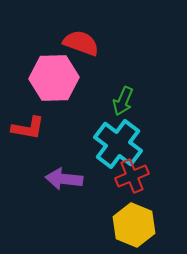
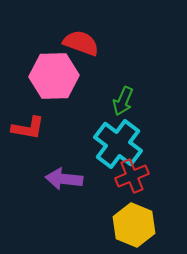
pink hexagon: moved 2 px up
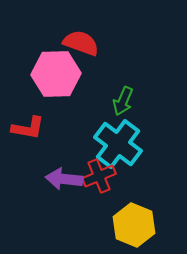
pink hexagon: moved 2 px right, 2 px up
red cross: moved 33 px left
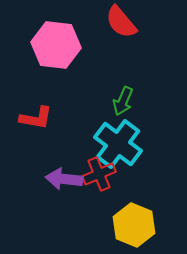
red semicircle: moved 40 px right, 21 px up; rotated 150 degrees counterclockwise
pink hexagon: moved 29 px up; rotated 9 degrees clockwise
red L-shape: moved 8 px right, 10 px up
red cross: moved 2 px up
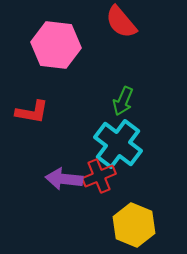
red L-shape: moved 4 px left, 6 px up
red cross: moved 2 px down
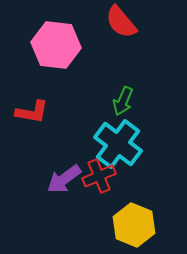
purple arrow: rotated 42 degrees counterclockwise
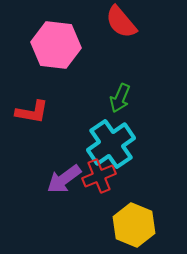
green arrow: moved 3 px left, 3 px up
cyan cross: moved 7 px left; rotated 18 degrees clockwise
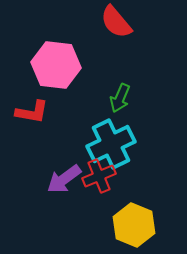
red semicircle: moved 5 px left
pink hexagon: moved 20 px down
cyan cross: rotated 9 degrees clockwise
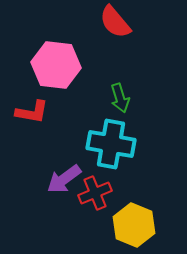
red semicircle: moved 1 px left
green arrow: rotated 40 degrees counterclockwise
cyan cross: rotated 36 degrees clockwise
red cross: moved 4 px left, 17 px down
